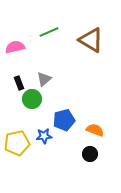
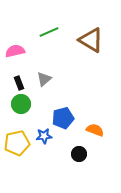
pink semicircle: moved 4 px down
green circle: moved 11 px left, 5 px down
blue pentagon: moved 1 px left, 2 px up
black circle: moved 11 px left
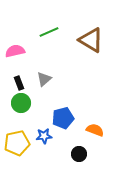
green circle: moved 1 px up
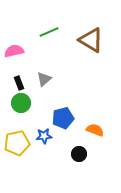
pink semicircle: moved 1 px left
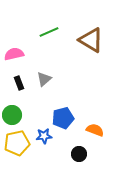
pink semicircle: moved 3 px down
green circle: moved 9 px left, 12 px down
